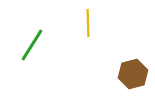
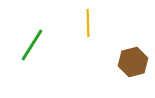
brown hexagon: moved 12 px up
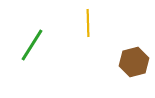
brown hexagon: moved 1 px right
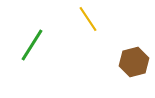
yellow line: moved 4 px up; rotated 32 degrees counterclockwise
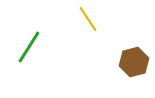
green line: moved 3 px left, 2 px down
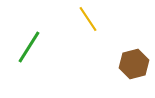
brown hexagon: moved 2 px down
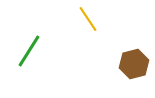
green line: moved 4 px down
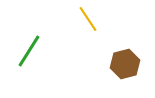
brown hexagon: moved 9 px left
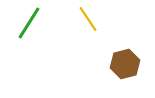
green line: moved 28 px up
